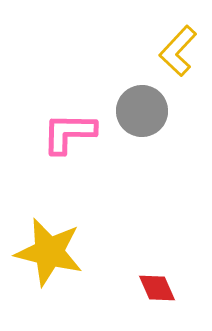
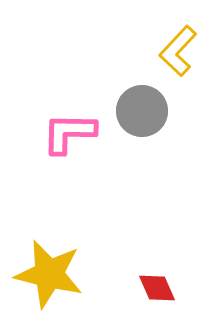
yellow star: moved 22 px down
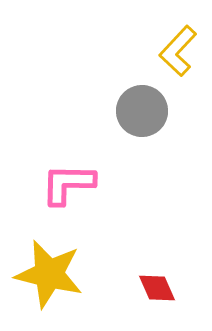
pink L-shape: moved 1 px left, 51 px down
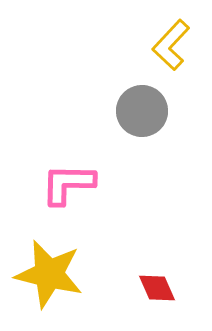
yellow L-shape: moved 7 px left, 6 px up
